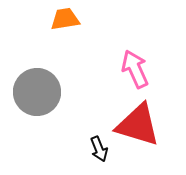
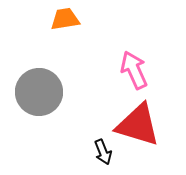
pink arrow: moved 1 px left, 1 px down
gray circle: moved 2 px right
black arrow: moved 4 px right, 3 px down
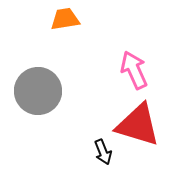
gray circle: moved 1 px left, 1 px up
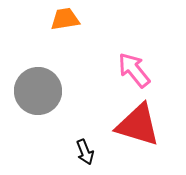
pink arrow: rotated 15 degrees counterclockwise
black arrow: moved 18 px left
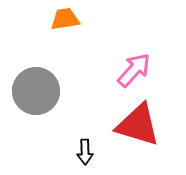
pink arrow: rotated 81 degrees clockwise
gray circle: moved 2 px left
black arrow: rotated 20 degrees clockwise
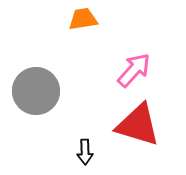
orange trapezoid: moved 18 px right
